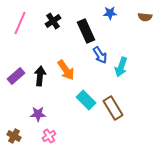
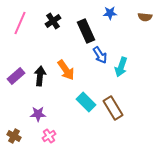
cyan rectangle: moved 2 px down
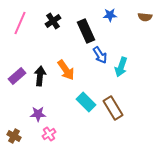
blue star: moved 2 px down
purple rectangle: moved 1 px right
pink cross: moved 2 px up
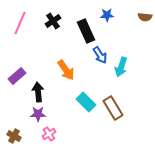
blue star: moved 3 px left
black arrow: moved 2 px left, 16 px down; rotated 12 degrees counterclockwise
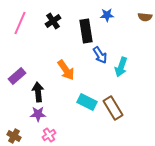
black rectangle: rotated 15 degrees clockwise
cyan rectangle: moved 1 px right; rotated 18 degrees counterclockwise
pink cross: moved 1 px down
